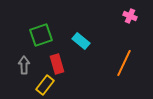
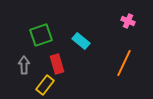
pink cross: moved 2 px left, 5 px down
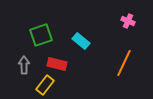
red rectangle: rotated 60 degrees counterclockwise
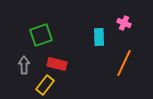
pink cross: moved 4 px left, 2 px down
cyan rectangle: moved 18 px right, 4 px up; rotated 48 degrees clockwise
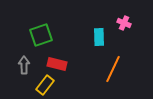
orange line: moved 11 px left, 6 px down
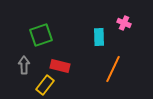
red rectangle: moved 3 px right, 2 px down
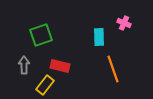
orange line: rotated 44 degrees counterclockwise
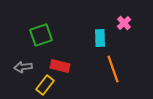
pink cross: rotated 24 degrees clockwise
cyan rectangle: moved 1 px right, 1 px down
gray arrow: moved 1 px left, 2 px down; rotated 96 degrees counterclockwise
